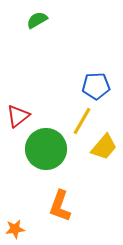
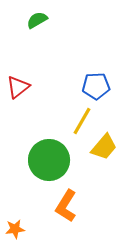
red triangle: moved 29 px up
green circle: moved 3 px right, 11 px down
orange L-shape: moved 6 px right; rotated 12 degrees clockwise
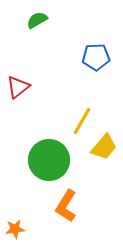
blue pentagon: moved 29 px up
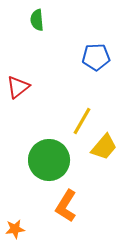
green semicircle: rotated 65 degrees counterclockwise
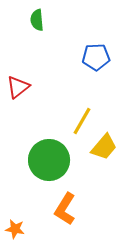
orange L-shape: moved 1 px left, 3 px down
orange star: rotated 18 degrees clockwise
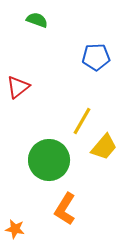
green semicircle: rotated 115 degrees clockwise
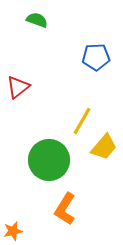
orange star: moved 2 px left, 2 px down; rotated 24 degrees counterclockwise
